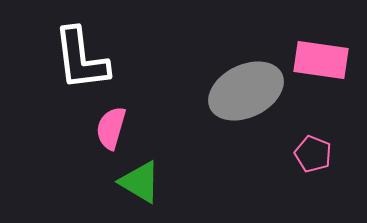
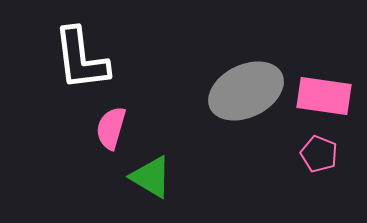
pink rectangle: moved 3 px right, 36 px down
pink pentagon: moved 6 px right
green triangle: moved 11 px right, 5 px up
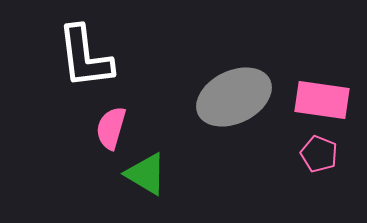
white L-shape: moved 4 px right, 2 px up
gray ellipse: moved 12 px left, 6 px down
pink rectangle: moved 2 px left, 4 px down
green triangle: moved 5 px left, 3 px up
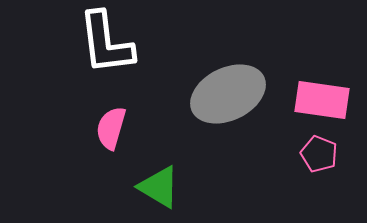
white L-shape: moved 21 px right, 14 px up
gray ellipse: moved 6 px left, 3 px up
green triangle: moved 13 px right, 13 px down
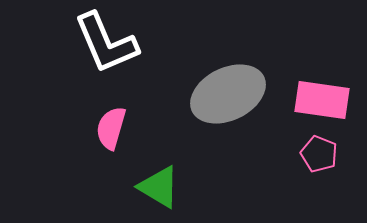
white L-shape: rotated 16 degrees counterclockwise
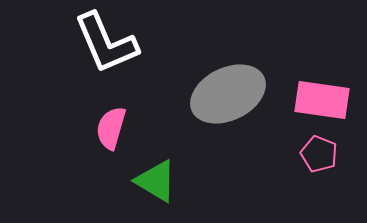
green triangle: moved 3 px left, 6 px up
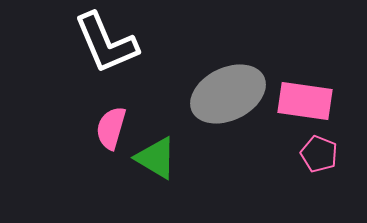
pink rectangle: moved 17 px left, 1 px down
green triangle: moved 23 px up
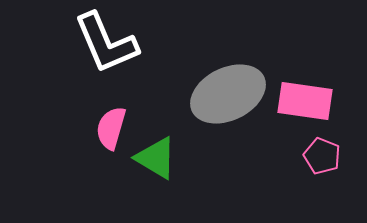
pink pentagon: moved 3 px right, 2 px down
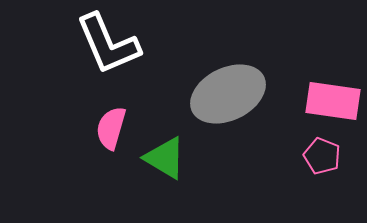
white L-shape: moved 2 px right, 1 px down
pink rectangle: moved 28 px right
green triangle: moved 9 px right
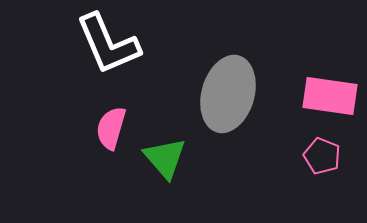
gray ellipse: rotated 48 degrees counterclockwise
pink rectangle: moved 3 px left, 5 px up
green triangle: rotated 18 degrees clockwise
